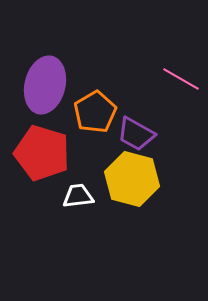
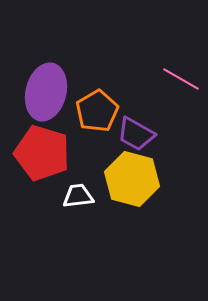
purple ellipse: moved 1 px right, 7 px down
orange pentagon: moved 2 px right, 1 px up
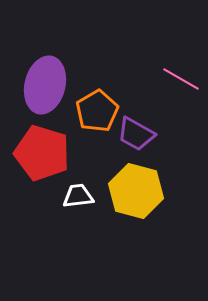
purple ellipse: moved 1 px left, 7 px up
yellow hexagon: moved 4 px right, 12 px down
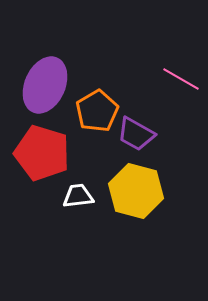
purple ellipse: rotated 10 degrees clockwise
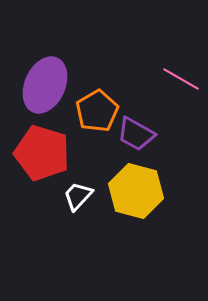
white trapezoid: rotated 40 degrees counterclockwise
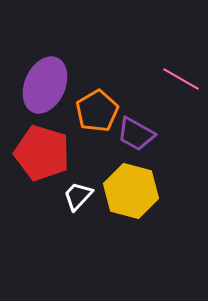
yellow hexagon: moved 5 px left
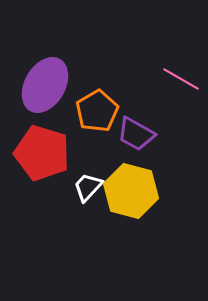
purple ellipse: rotated 6 degrees clockwise
white trapezoid: moved 10 px right, 9 px up
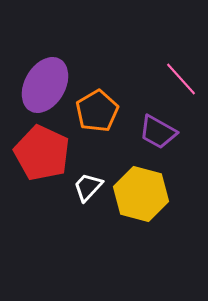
pink line: rotated 18 degrees clockwise
purple trapezoid: moved 22 px right, 2 px up
red pentagon: rotated 8 degrees clockwise
yellow hexagon: moved 10 px right, 3 px down
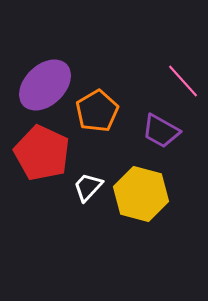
pink line: moved 2 px right, 2 px down
purple ellipse: rotated 16 degrees clockwise
purple trapezoid: moved 3 px right, 1 px up
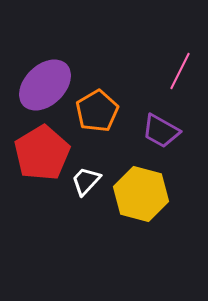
pink line: moved 3 px left, 10 px up; rotated 69 degrees clockwise
red pentagon: rotated 16 degrees clockwise
white trapezoid: moved 2 px left, 6 px up
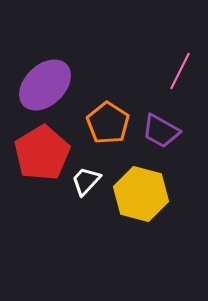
orange pentagon: moved 11 px right, 12 px down; rotated 9 degrees counterclockwise
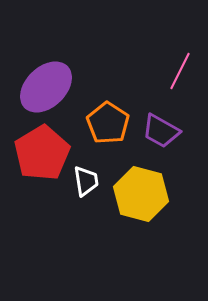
purple ellipse: moved 1 px right, 2 px down
white trapezoid: rotated 128 degrees clockwise
